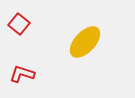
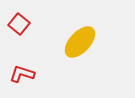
yellow ellipse: moved 5 px left
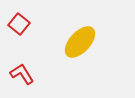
red L-shape: rotated 40 degrees clockwise
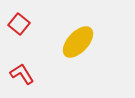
yellow ellipse: moved 2 px left
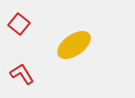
yellow ellipse: moved 4 px left, 3 px down; rotated 12 degrees clockwise
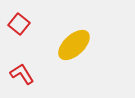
yellow ellipse: rotated 8 degrees counterclockwise
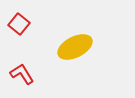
yellow ellipse: moved 1 px right, 2 px down; rotated 16 degrees clockwise
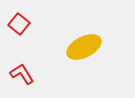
yellow ellipse: moved 9 px right
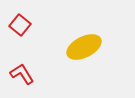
red square: moved 1 px right, 1 px down
